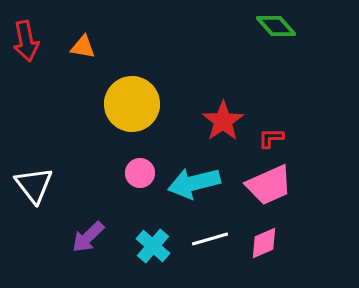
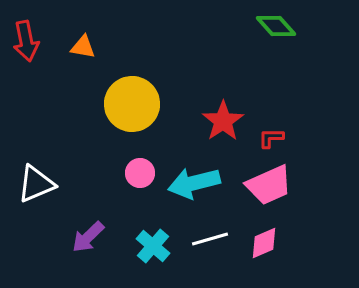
white triangle: moved 2 px right, 1 px up; rotated 45 degrees clockwise
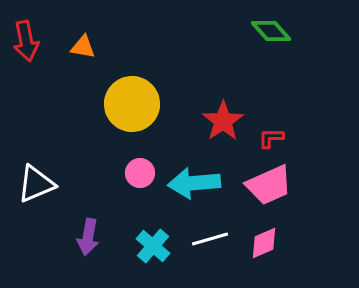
green diamond: moved 5 px left, 5 px down
cyan arrow: rotated 9 degrees clockwise
purple arrow: rotated 36 degrees counterclockwise
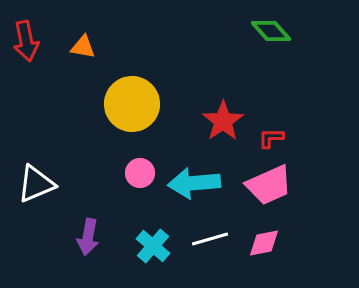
pink diamond: rotated 12 degrees clockwise
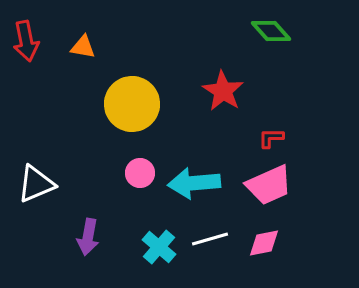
red star: moved 30 px up; rotated 6 degrees counterclockwise
cyan cross: moved 6 px right, 1 px down
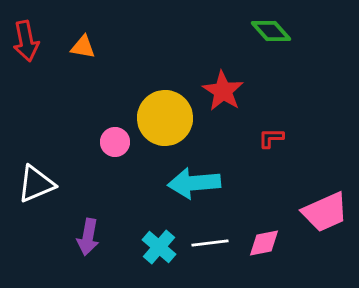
yellow circle: moved 33 px right, 14 px down
pink circle: moved 25 px left, 31 px up
pink trapezoid: moved 56 px right, 27 px down
white line: moved 4 px down; rotated 9 degrees clockwise
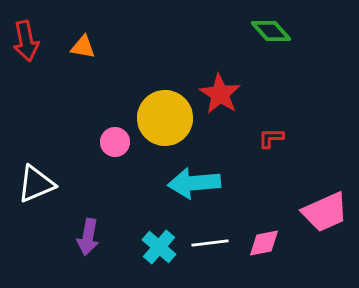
red star: moved 3 px left, 3 px down
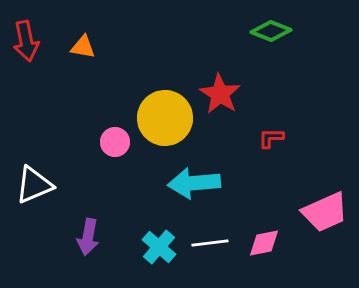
green diamond: rotated 27 degrees counterclockwise
white triangle: moved 2 px left, 1 px down
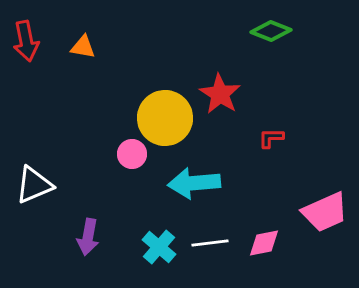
pink circle: moved 17 px right, 12 px down
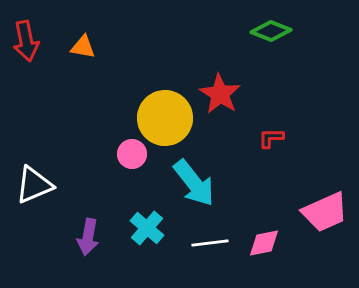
cyan arrow: rotated 123 degrees counterclockwise
cyan cross: moved 12 px left, 19 px up
